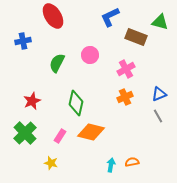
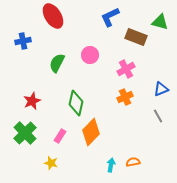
blue triangle: moved 2 px right, 5 px up
orange diamond: rotated 60 degrees counterclockwise
orange semicircle: moved 1 px right
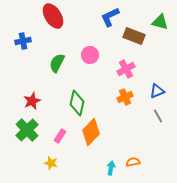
brown rectangle: moved 2 px left, 1 px up
blue triangle: moved 4 px left, 2 px down
green diamond: moved 1 px right
green cross: moved 2 px right, 3 px up
cyan arrow: moved 3 px down
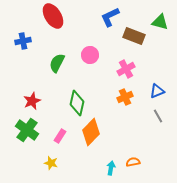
green cross: rotated 10 degrees counterclockwise
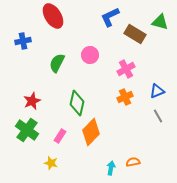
brown rectangle: moved 1 px right, 2 px up; rotated 10 degrees clockwise
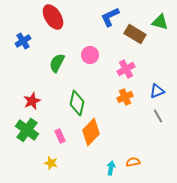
red ellipse: moved 1 px down
blue cross: rotated 21 degrees counterclockwise
pink rectangle: rotated 56 degrees counterclockwise
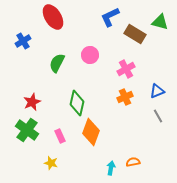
red star: moved 1 px down
orange diamond: rotated 24 degrees counterclockwise
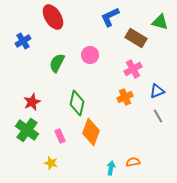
brown rectangle: moved 1 px right, 4 px down
pink cross: moved 7 px right
